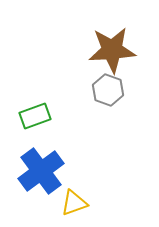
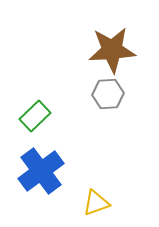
gray hexagon: moved 4 px down; rotated 24 degrees counterclockwise
green rectangle: rotated 24 degrees counterclockwise
yellow triangle: moved 22 px right
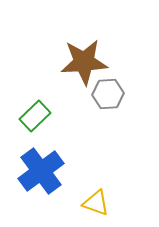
brown star: moved 28 px left, 12 px down
yellow triangle: rotated 40 degrees clockwise
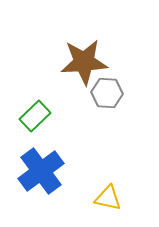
gray hexagon: moved 1 px left, 1 px up; rotated 8 degrees clockwise
yellow triangle: moved 12 px right, 5 px up; rotated 8 degrees counterclockwise
